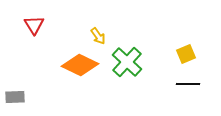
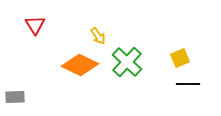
red triangle: moved 1 px right
yellow square: moved 6 px left, 4 px down
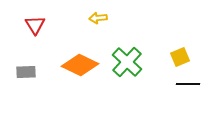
yellow arrow: moved 18 px up; rotated 120 degrees clockwise
yellow square: moved 1 px up
gray rectangle: moved 11 px right, 25 px up
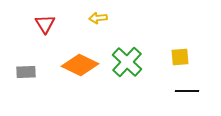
red triangle: moved 10 px right, 1 px up
yellow square: rotated 18 degrees clockwise
black line: moved 1 px left, 7 px down
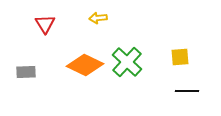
orange diamond: moved 5 px right
